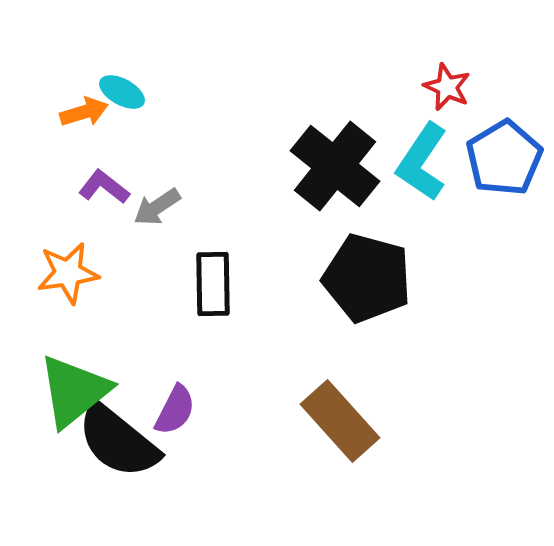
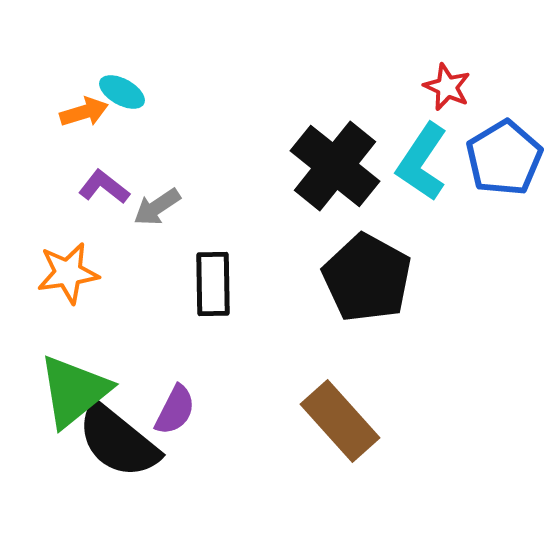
black pentagon: rotated 14 degrees clockwise
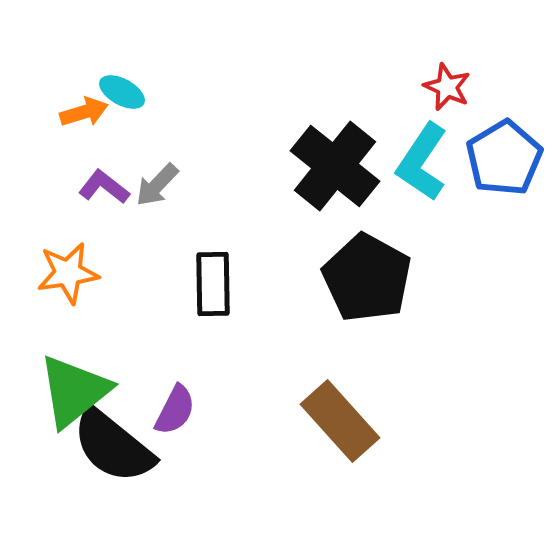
gray arrow: moved 22 px up; rotated 12 degrees counterclockwise
black semicircle: moved 5 px left, 5 px down
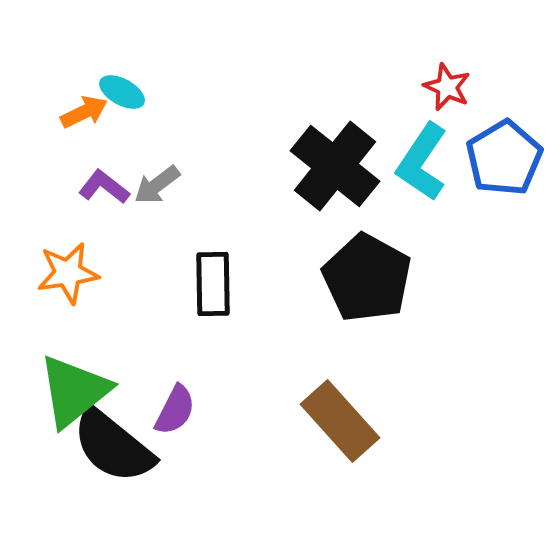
orange arrow: rotated 9 degrees counterclockwise
gray arrow: rotated 9 degrees clockwise
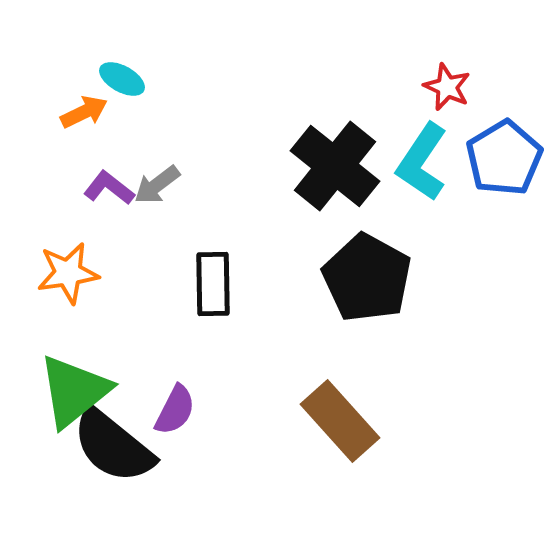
cyan ellipse: moved 13 px up
purple L-shape: moved 5 px right, 1 px down
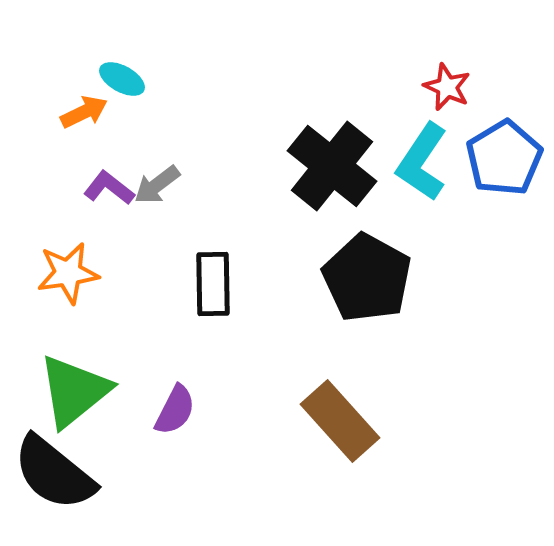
black cross: moved 3 px left
black semicircle: moved 59 px left, 27 px down
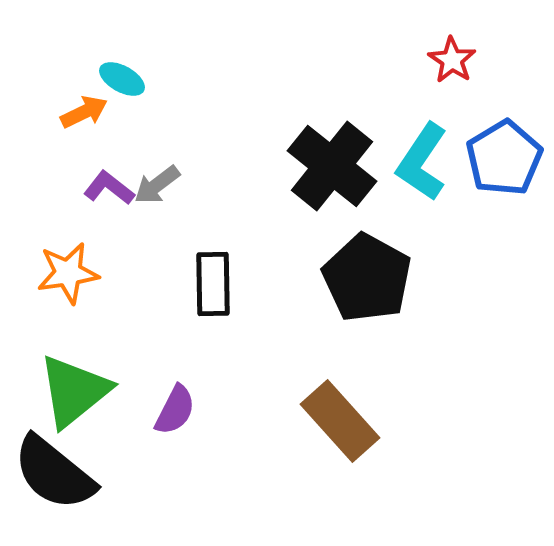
red star: moved 5 px right, 27 px up; rotated 9 degrees clockwise
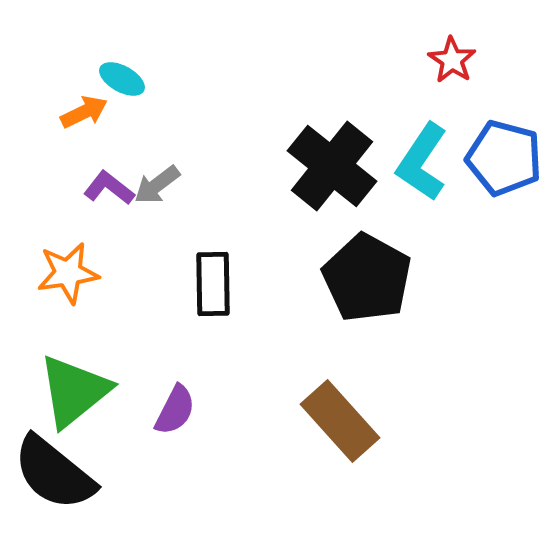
blue pentagon: rotated 26 degrees counterclockwise
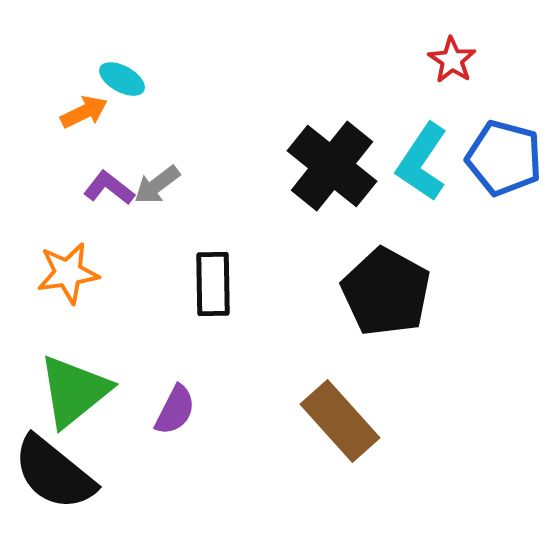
black pentagon: moved 19 px right, 14 px down
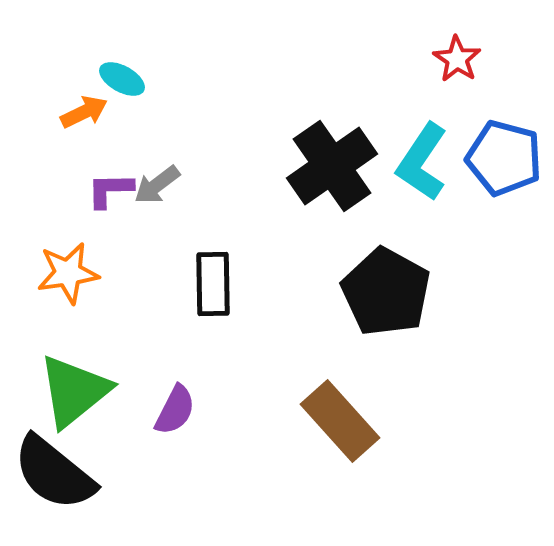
red star: moved 5 px right, 1 px up
black cross: rotated 16 degrees clockwise
purple L-shape: moved 1 px right, 2 px down; rotated 39 degrees counterclockwise
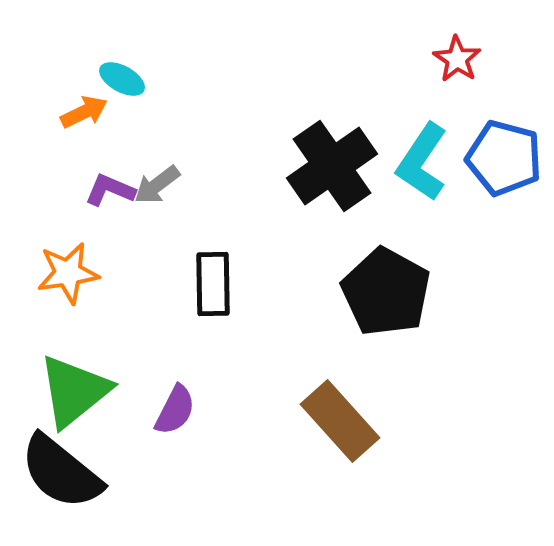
purple L-shape: rotated 24 degrees clockwise
black semicircle: moved 7 px right, 1 px up
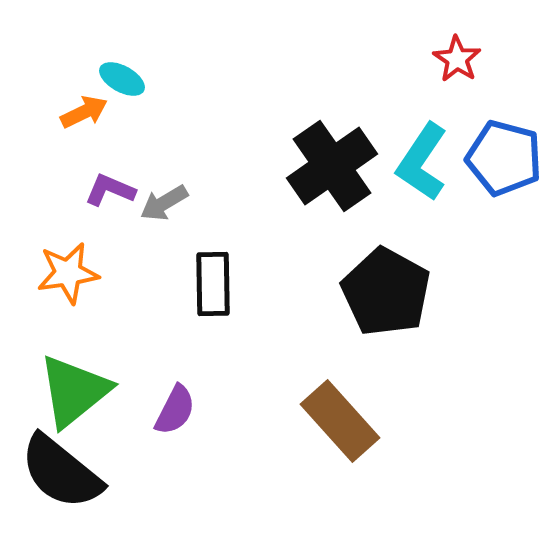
gray arrow: moved 7 px right, 18 px down; rotated 6 degrees clockwise
